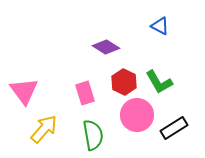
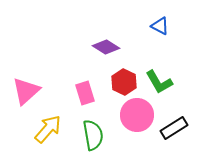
pink triangle: moved 2 px right; rotated 24 degrees clockwise
yellow arrow: moved 4 px right
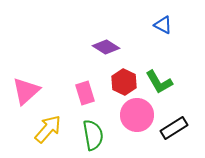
blue triangle: moved 3 px right, 1 px up
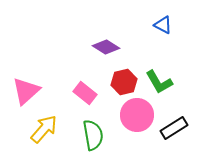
red hexagon: rotated 20 degrees clockwise
pink rectangle: rotated 35 degrees counterclockwise
yellow arrow: moved 4 px left
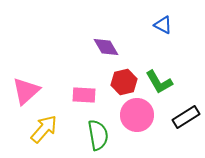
purple diamond: rotated 28 degrees clockwise
pink rectangle: moved 1 px left, 2 px down; rotated 35 degrees counterclockwise
black rectangle: moved 12 px right, 11 px up
green semicircle: moved 5 px right
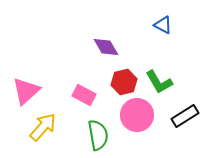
pink rectangle: rotated 25 degrees clockwise
black rectangle: moved 1 px left, 1 px up
yellow arrow: moved 1 px left, 2 px up
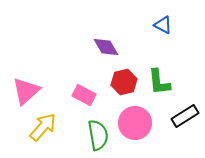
green L-shape: rotated 24 degrees clockwise
pink circle: moved 2 px left, 8 px down
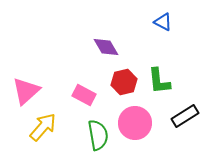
blue triangle: moved 3 px up
green L-shape: moved 1 px up
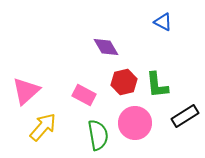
green L-shape: moved 2 px left, 4 px down
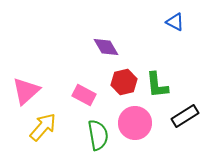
blue triangle: moved 12 px right
